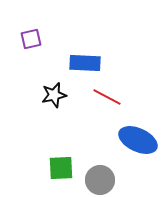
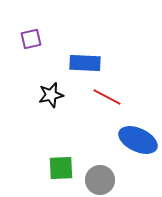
black star: moved 3 px left
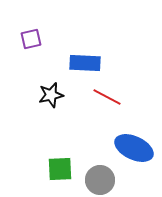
blue ellipse: moved 4 px left, 8 px down
green square: moved 1 px left, 1 px down
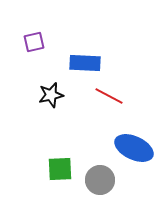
purple square: moved 3 px right, 3 px down
red line: moved 2 px right, 1 px up
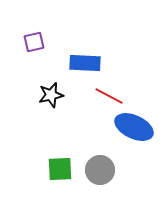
blue ellipse: moved 21 px up
gray circle: moved 10 px up
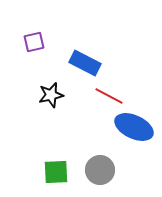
blue rectangle: rotated 24 degrees clockwise
green square: moved 4 px left, 3 px down
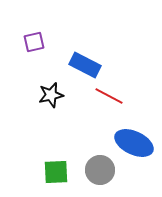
blue rectangle: moved 2 px down
blue ellipse: moved 16 px down
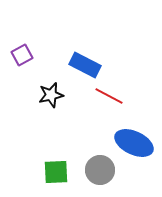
purple square: moved 12 px left, 13 px down; rotated 15 degrees counterclockwise
